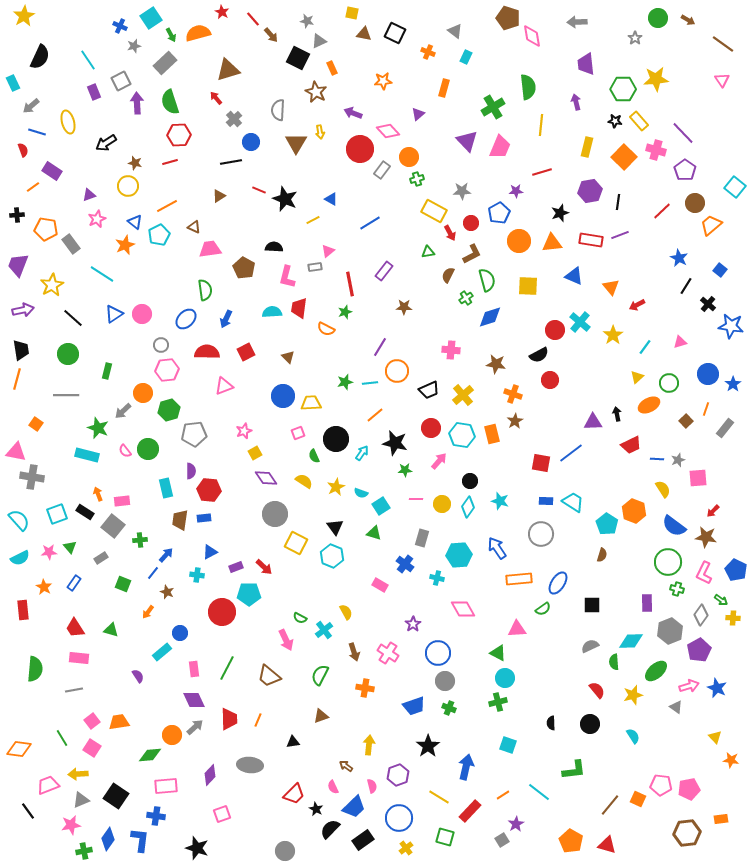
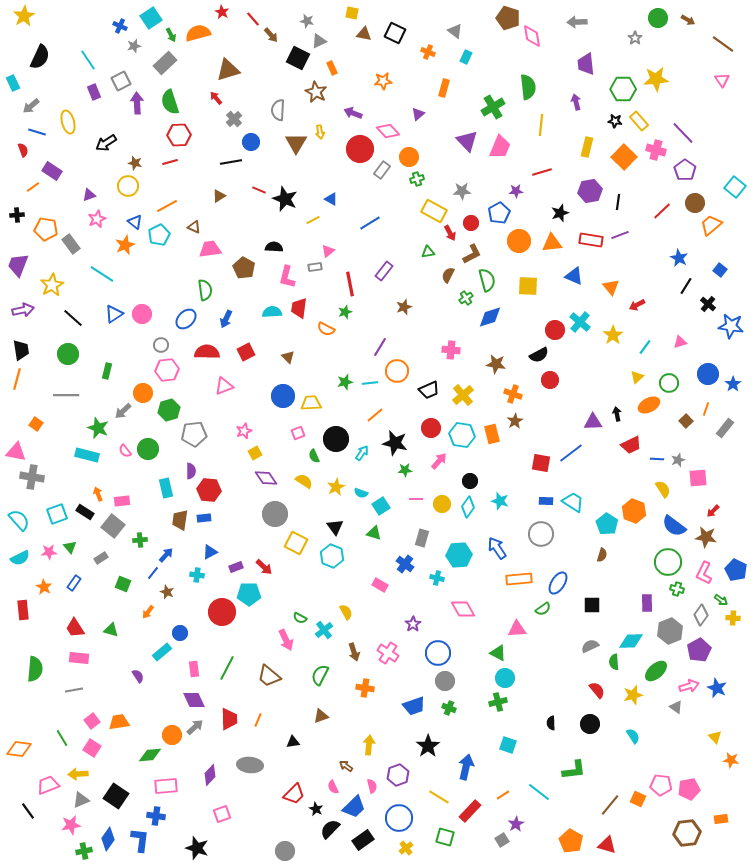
brown star at (404, 307): rotated 21 degrees counterclockwise
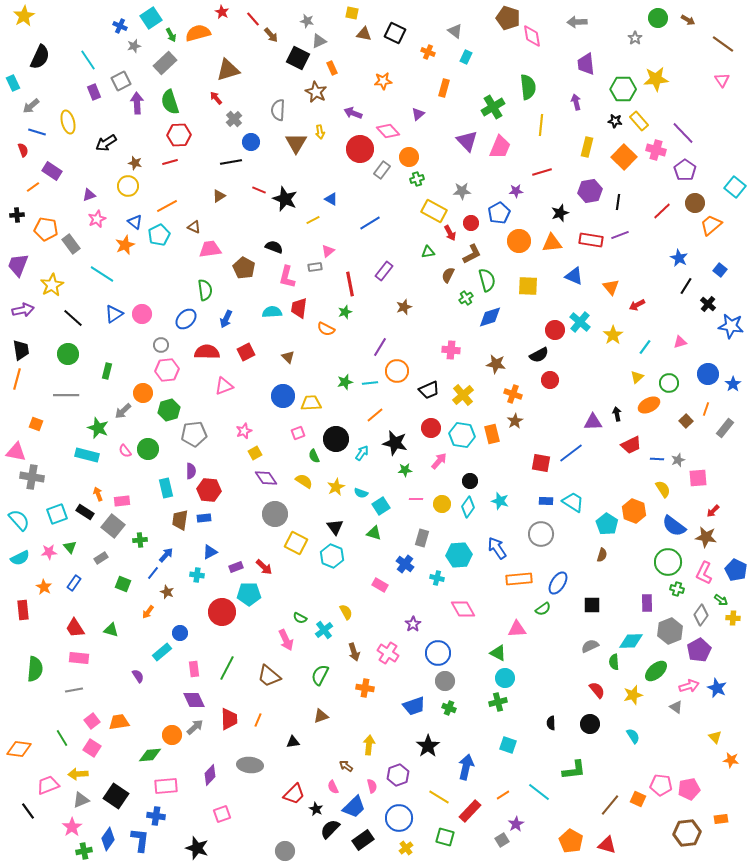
black semicircle at (274, 247): rotated 18 degrees clockwise
orange square at (36, 424): rotated 16 degrees counterclockwise
pink star at (71, 825): moved 1 px right, 2 px down; rotated 24 degrees counterclockwise
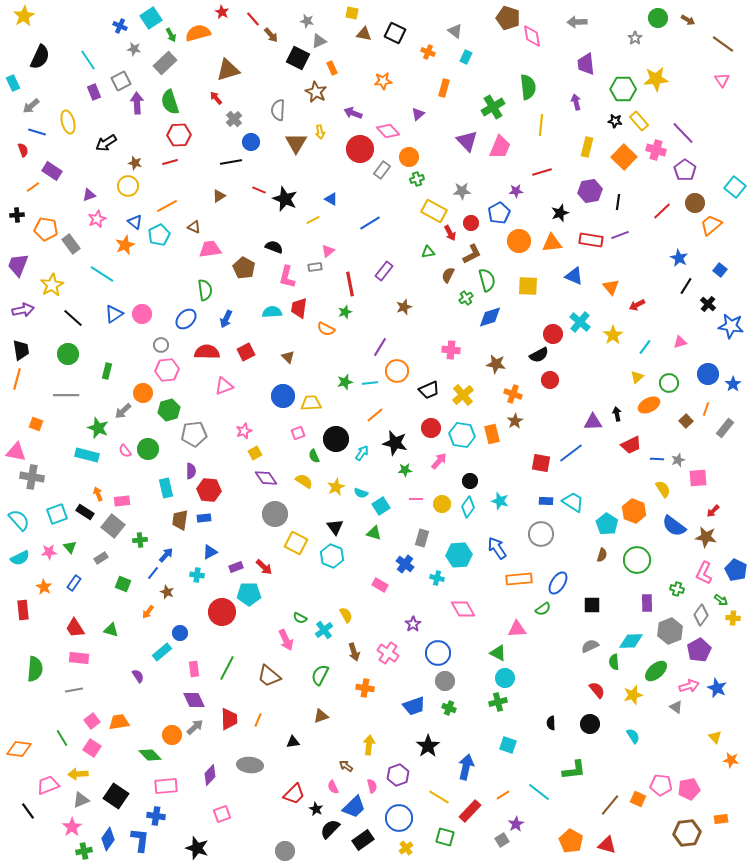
gray star at (134, 46): moved 3 px down; rotated 24 degrees clockwise
red circle at (555, 330): moved 2 px left, 4 px down
green circle at (668, 562): moved 31 px left, 2 px up
yellow semicircle at (346, 612): moved 3 px down
green diamond at (150, 755): rotated 50 degrees clockwise
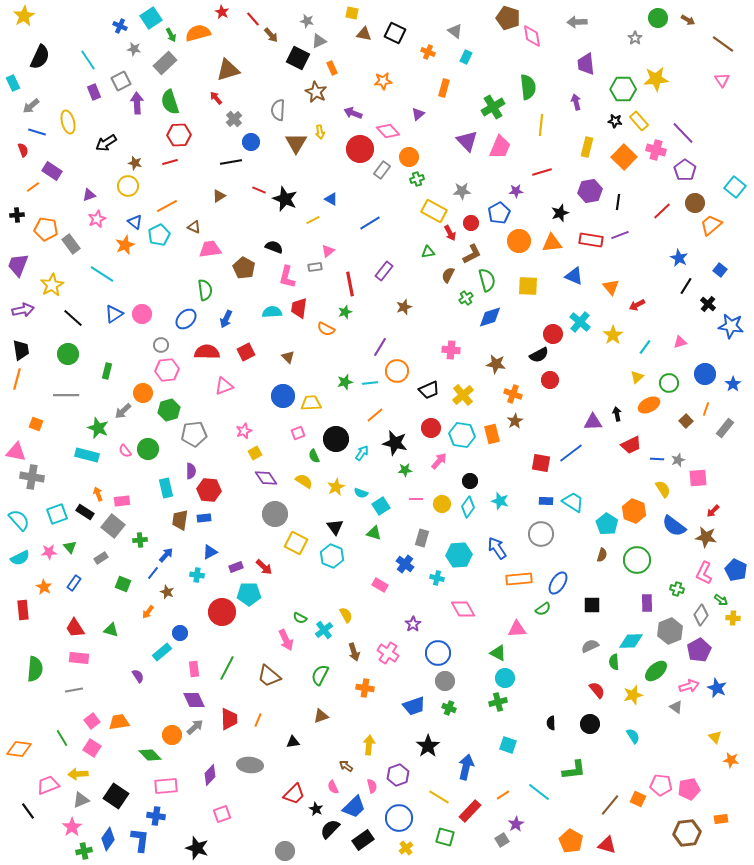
blue circle at (708, 374): moved 3 px left
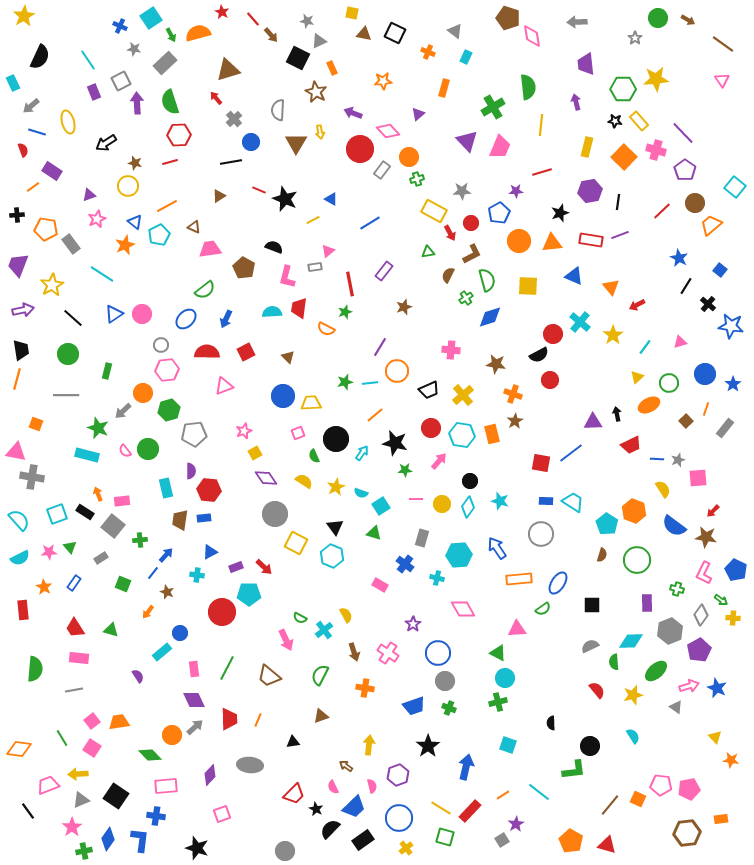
green semicircle at (205, 290): rotated 60 degrees clockwise
black circle at (590, 724): moved 22 px down
yellow line at (439, 797): moved 2 px right, 11 px down
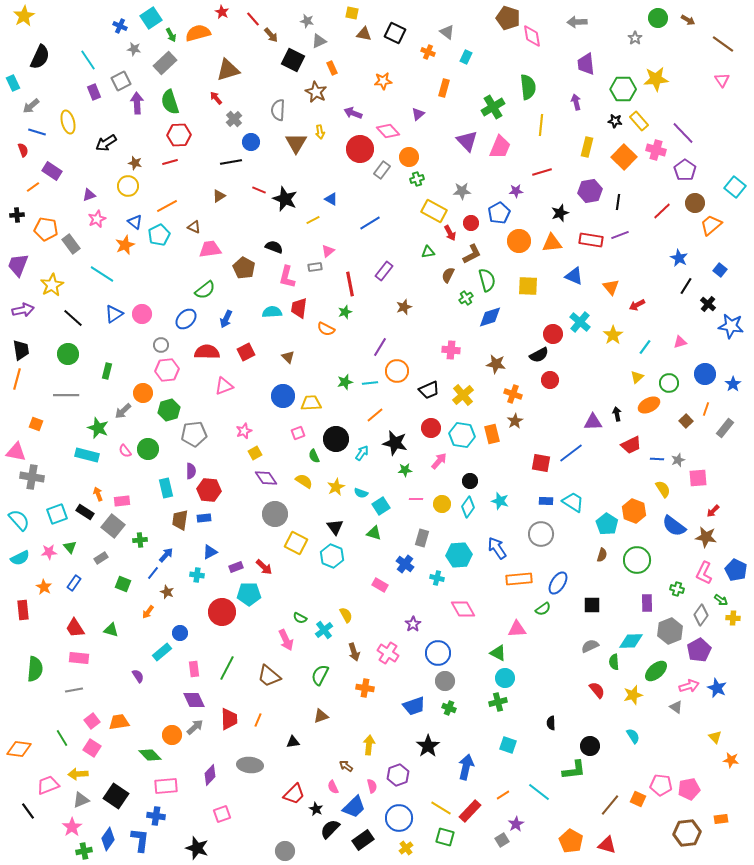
gray triangle at (455, 31): moved 8 px left, 1 px down
black square at (298, 58): moved 5 px left, 2 px down
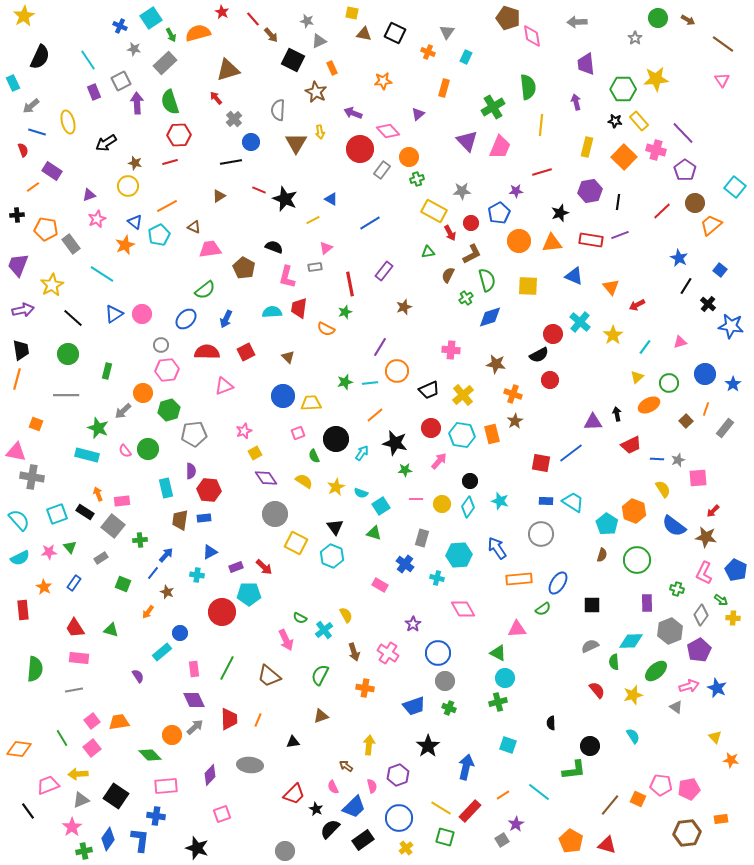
gray triangle at (447, 32): rotated 28 degrees clockwise
pink triangle at (328, 251): moved 2 px left, 3 px up
pink square at (92, 748): rotated 18 degrees clockwise
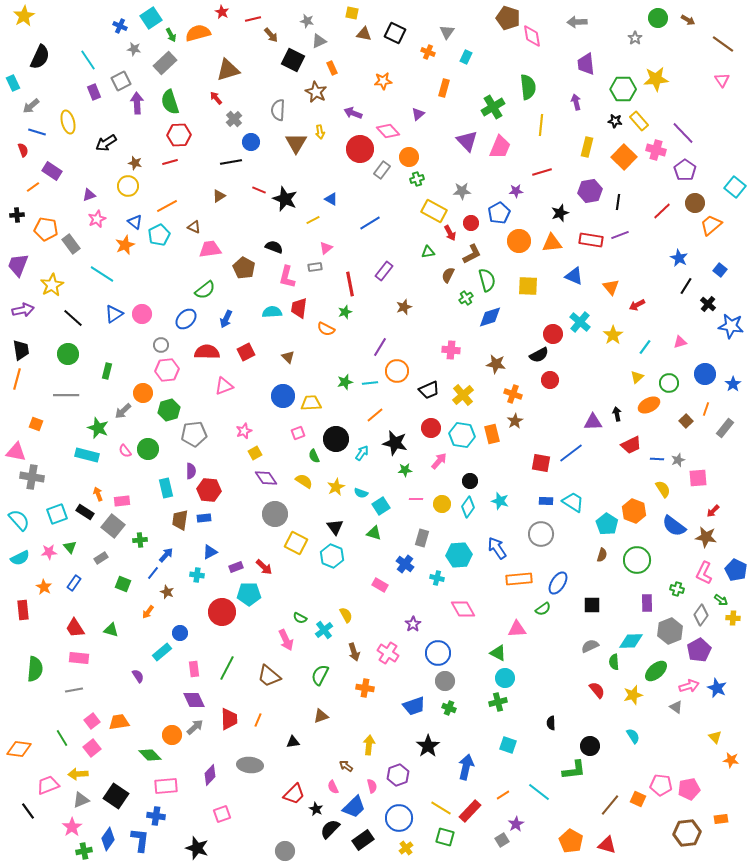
red line at (253, 19): rotated 63 degrees counterclockwise
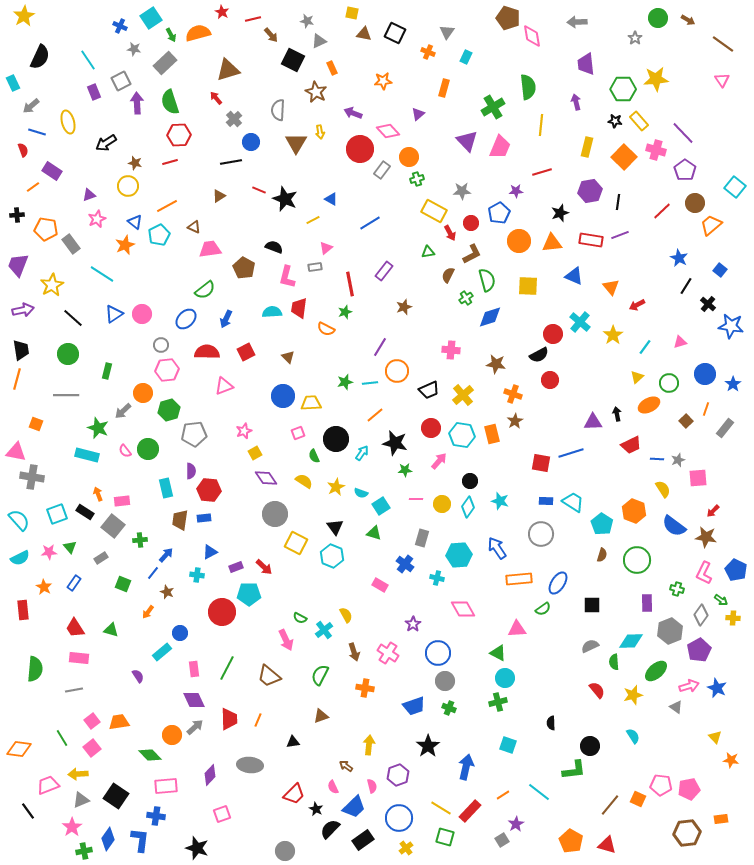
blue line at (571, 453): rotated 20 degrees clockwise
cyan pentagon at (607, 524): moved 5 px left
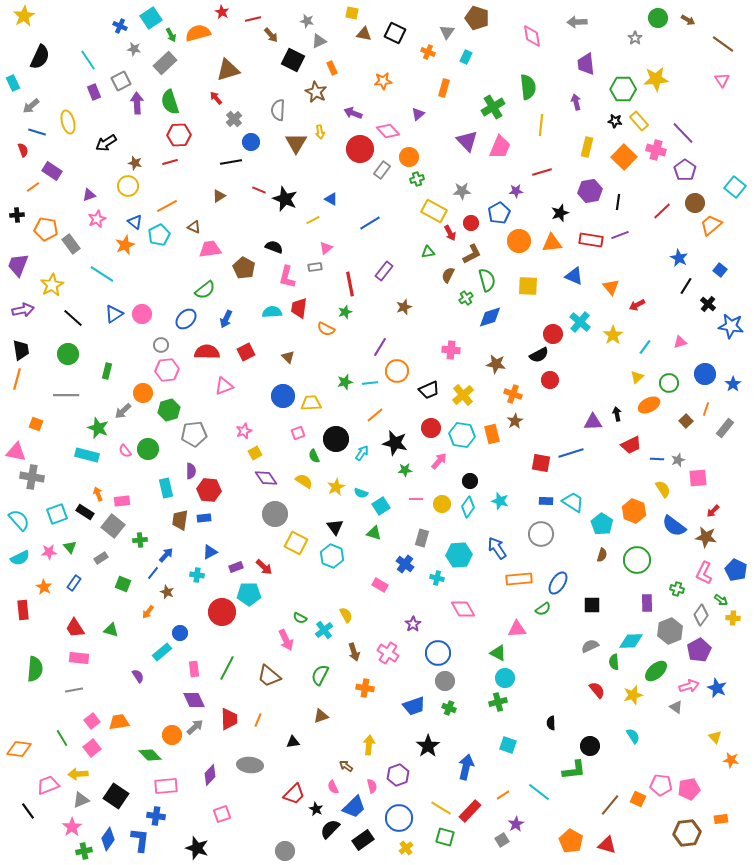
brown pentagon at (508, 18): moved 31 px left
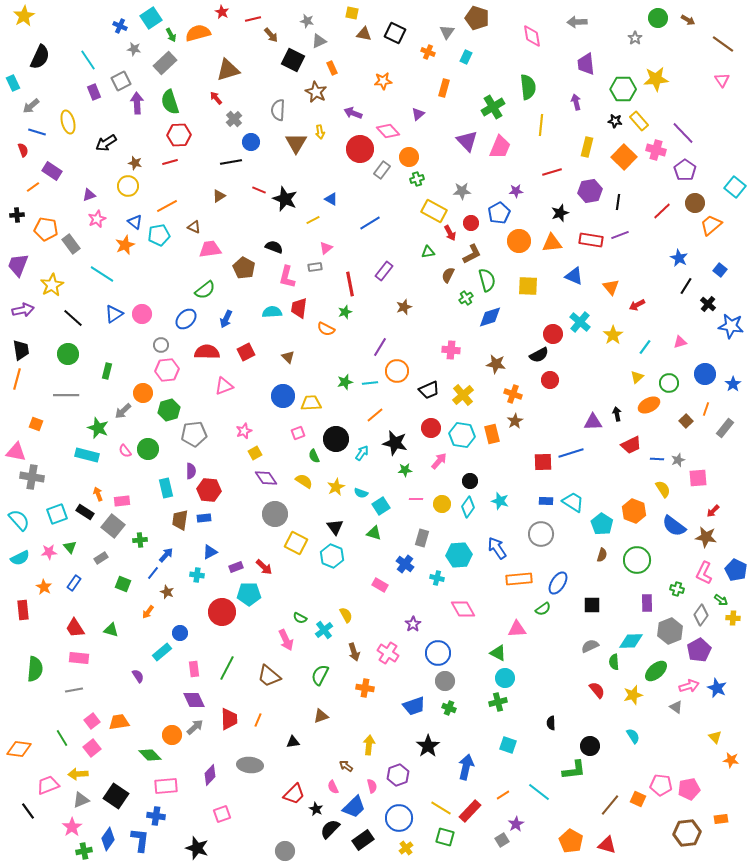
red line at (542, 172): moved 10 px right
cyan pentagon at (159, 235): rotated 15 degrees clockwise
red square at (541, 463): moved 2 px right, 1 px up; rotated 12 degrees counterclockwise
